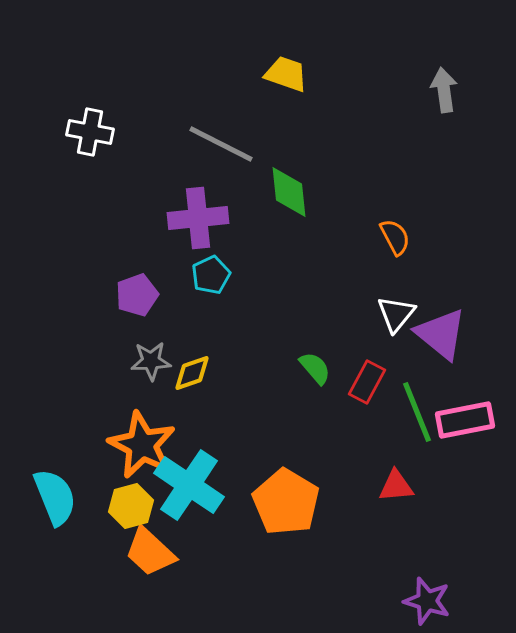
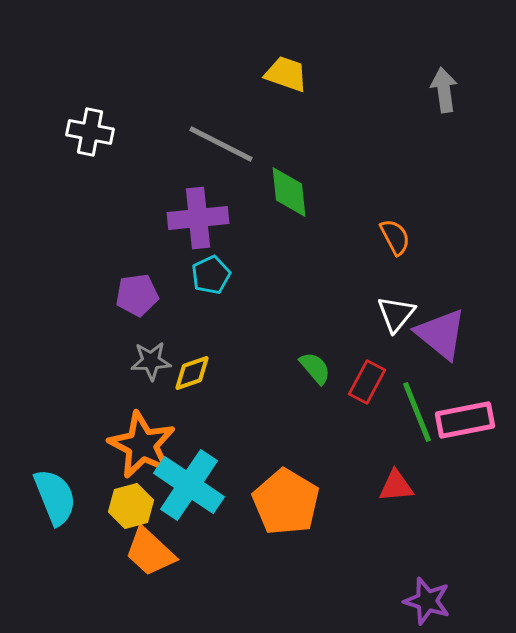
purple pentagon: rotated 12 degrees clockwise
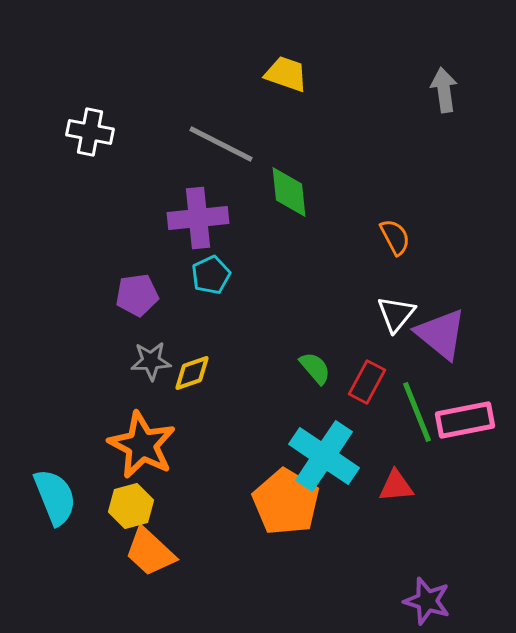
cyan cross: moved 135 px right, 29 px up
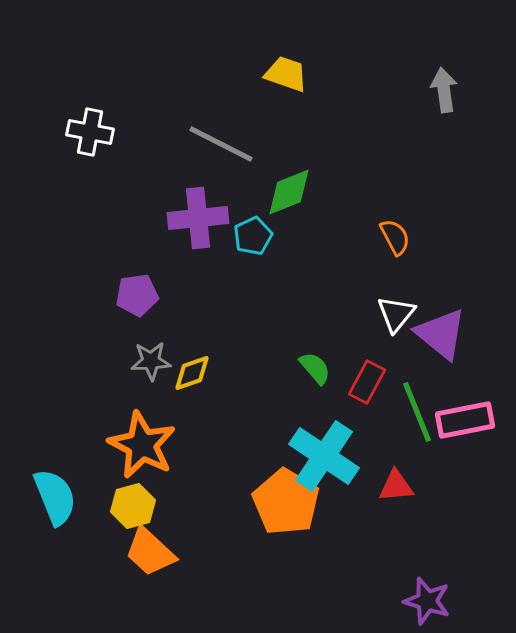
green diamond: rotated 74 degrees clockwise
cyan pentagon: moved 42 px right, 39 px up
yellow hexagon: moved 2 px right
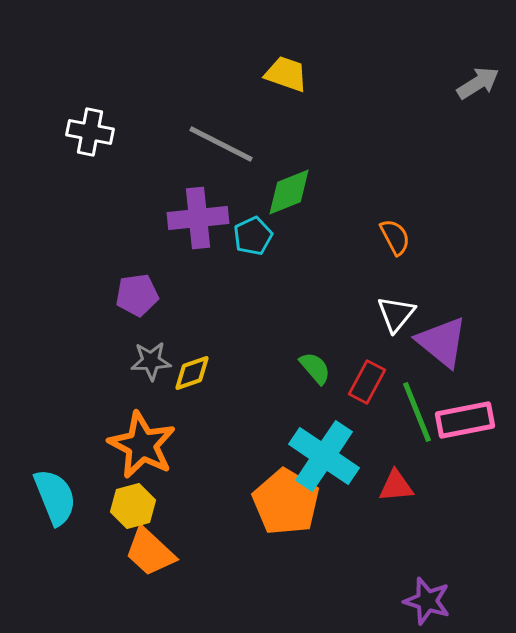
gray arrow: moved 34 px right, 7 px up; rotated 66 degrees clockwise
purple triangle: moved 1 px right, 8 px down
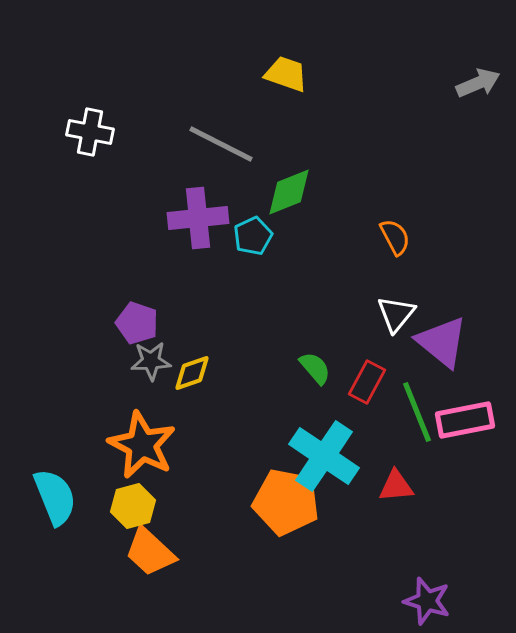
gray arrow: rotated 9 degrees clockwise
purple pentagon: moved 28 px down; rotated 27 degrees clockwise
orange pentagon: rotated 20 degrees counterclockwise
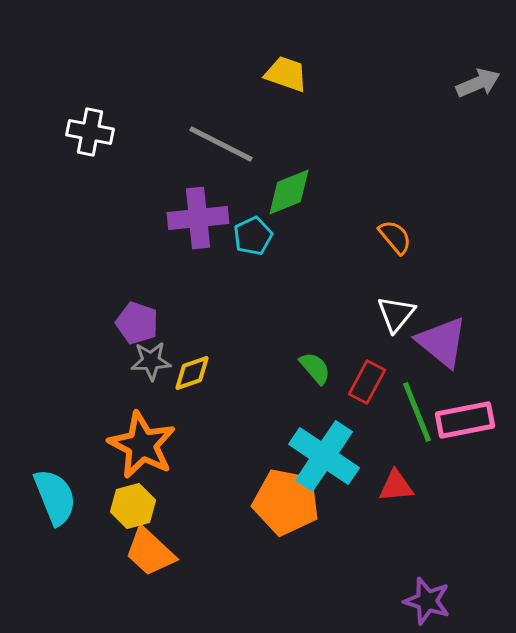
orange semicircle: rotated 12 degrees counterclockwise
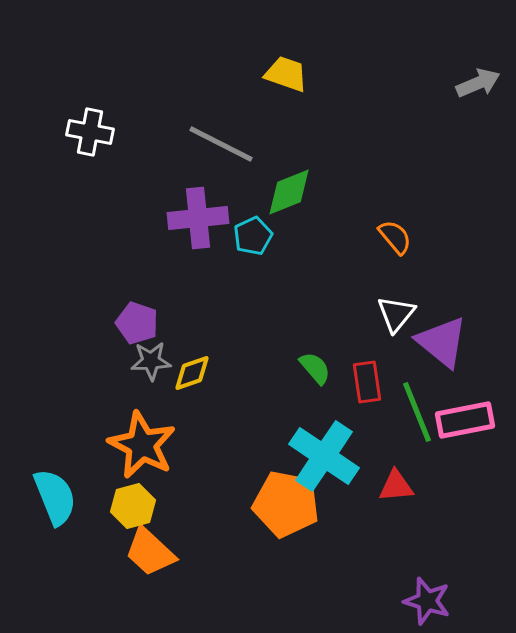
red rectangle: rotated 36 degrees counterclockwise
orange pentagon: moved 2 px down
